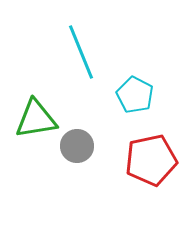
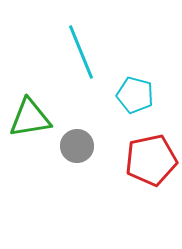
cyan pentagon: rotated 12 degrees counterclockwise
green triangle: moved 6 px left, 1 px up
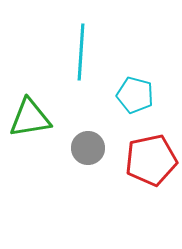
cyan line: rotated 26 degrees clockwise
gray circle: moved 11 px right, 2 px down
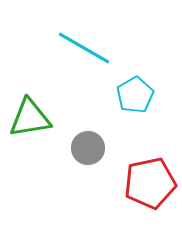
cyan line: moved 3 px right, 4 px up; rotated 64 degrees counterclockwise
cyan pentagon: rotated 27 degrees clockwise
red pentagon: moved 1 px left, 23 px down
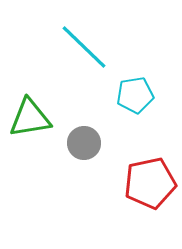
cyan line: moved 1 px up; rotated 14 degrees clockwise
cyan pentagon: rotated 21 degrees clockwise
gray circle: moved 4 px left, 5 px up
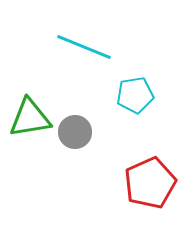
cyan line: rotated 22 degrees counterclockwise
gray circle: moved 9 px left, 11 px up
red pentagon: rotated 12 degrees counterclockwise
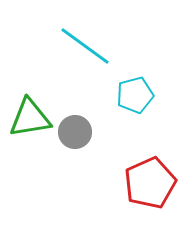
cyan line: moved 1 px right, 1 px up; rotated 14 degrees clockwise
cyan pentagon: rotated 6 degrees counterclockwise
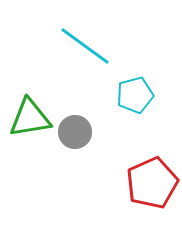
red pentagon: moved 2 px right
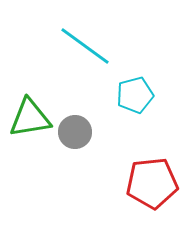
red pentagon: rotated 18 degrees clockwise
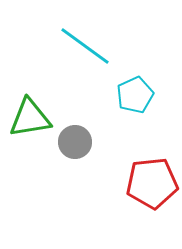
cyan pentagon: rotated 9 degrees counterclockwise
gray circle: moved 10 px down
